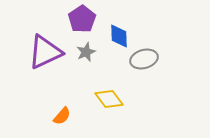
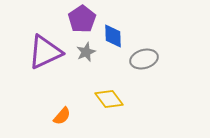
blue diamond: moved 6 px left
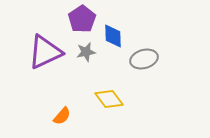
gray star: rotated 12 degrees clockwise
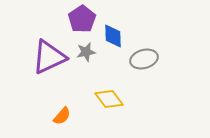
purple triangle: moved 4 px right, 5 px down
